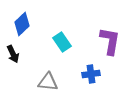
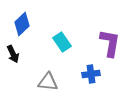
purple L-shape: moved 2 px down
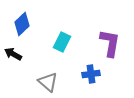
cyan rectangle: rotated 60 degrees clockwise
black arrow: rotated 144 degrees clockwise
gray triangle: rotated 35 degrees clockwise
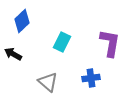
blue diamond: moved 3 px up
blue cross: moved 4 px down
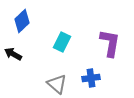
gray triangle: moved 9 px right, 2 px down
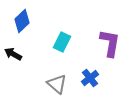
blue cross: moved 1 px left; rotated 30 degrees counterclockwise
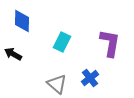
blue diamond: rotated 45 degrees counterclockwise
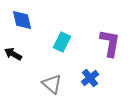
blue diamond: moved 1 px up; rotated 15 degrees counterclockwise
gray triangle: moved 5 px left
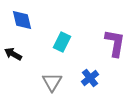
purple L-shape: moved 5 px right
gray triangle: moved 2 px up; rotated 20 degrees clockwise
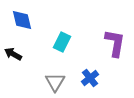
gray triangle: moved 3 px right
